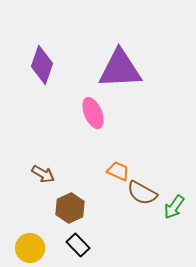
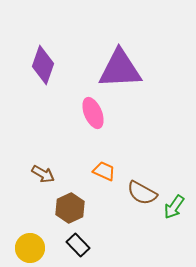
purple diamond: moved 1 px right
orange trapezoid: moved 14 px left
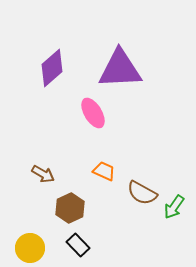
purple diamond: moved 9 px right, 3 px down; rotated 30 degrees clockwise
pink ellipse: rotated 8 degrees counterclockwise
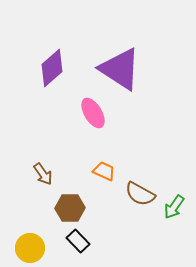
purple triangle: rotated 36 degrees clockwise
brown arrow: rotated 25 degrees clockwise
brown semicircle: moved 2 px left, 1 px down
brown hexagon: rotated 24 degrees clockwise
black rectangle: moved 4 px up
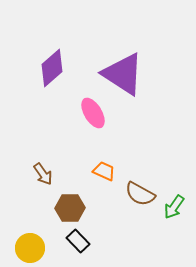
purple triangle: moved 3 px right, 5 px down
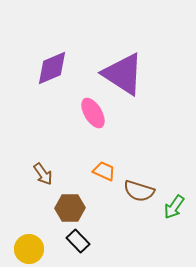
purple diamond: rotated 18 degrees clockwise
brown semicircle: moved 1 px left, 3 px up; rotated 12 degrees counterclockwise
yellow circle: moved 1 px left, 1 px down
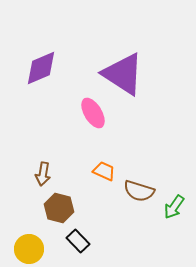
purple diamond: moved 11 px left
brown arrow: rotated 45 degrees clockwise
brown hexagon: moved 11 px left; rotated 16 degrees clockwise
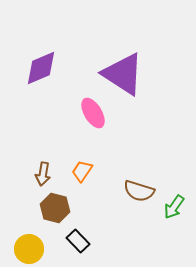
orange trapezoid: moved 22 px left; rotated 80 degrees counterclockwise
brown hexagon: moved 4 px left
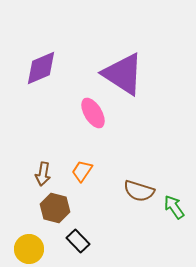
green arrow: rotated 110 degrees clockwise
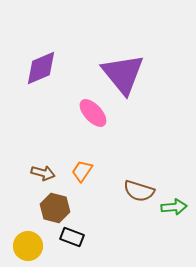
purple triangle: rotated 18 degrees clockwise
pink ellipse: rotated 12 degrees counterclockwise
brown arrow: moved 1 px up; rotated 85 degrees counterclockwise
green arrow: rotated 120 degrees clockwise
black rectangle: moved 6 px left, 4 px up; rotated 25 degrees counterclockwise
yellow circle: moved 1 px left, 3 px up
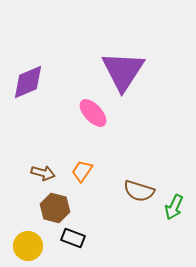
purple diamond: moved 13 px left, 14 px down
purple triangle: moved 3 px up; rotated 12 degrees clockwise
green arrow: rotated 120 degrees clockwise
black rectangle: moved 1 px right, 1 px down
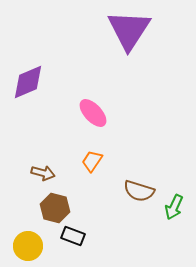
purple triangle: moved 6 px right, 41 px up
orange trapezoid: moved 10 px right, 10 px up
black rectangle: moved 2 px up
